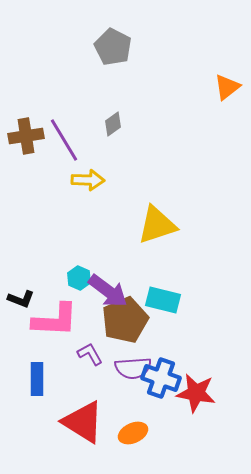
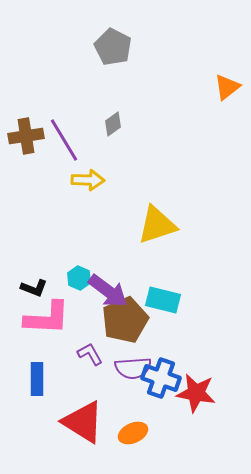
black L-shape: moved 13 px right, 11 px up
pink L-shape: moved 8 px left, 2 px up
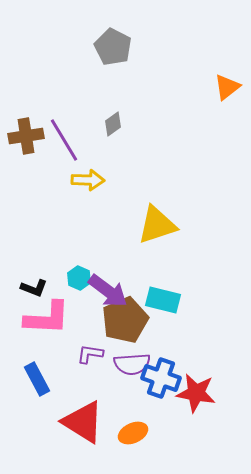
purple L-shape: rotated 52 degrees counterclockwise
purple semicircle: moved 1 px left, 4 px up
blue rectangle: rotated 28 degrees counterclockwise
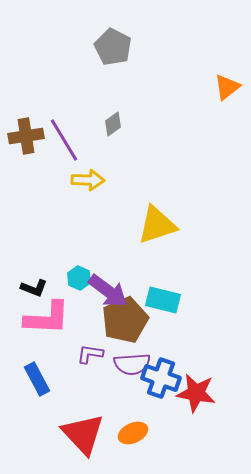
red triangle: moved 12 px down; rotated 15 degrees clockwise
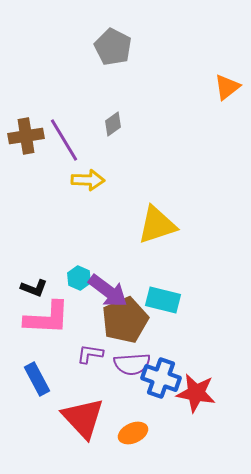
red triangle: moved 16 px up
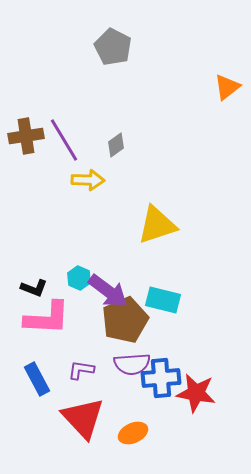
gray diamond: moved 3 px right, 21 px down
purple L-shape: moved 9 px left, 16 px down
blue cross: rotated 24 degrees counterclockwise
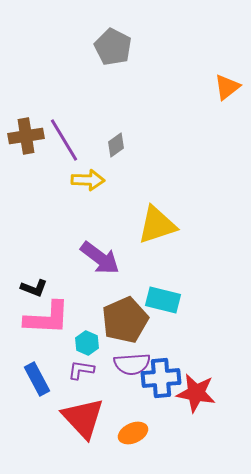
cyan hexagon: moved 8 px right, 65 px down
purple arrow: moved 8 px left, 33 px up
